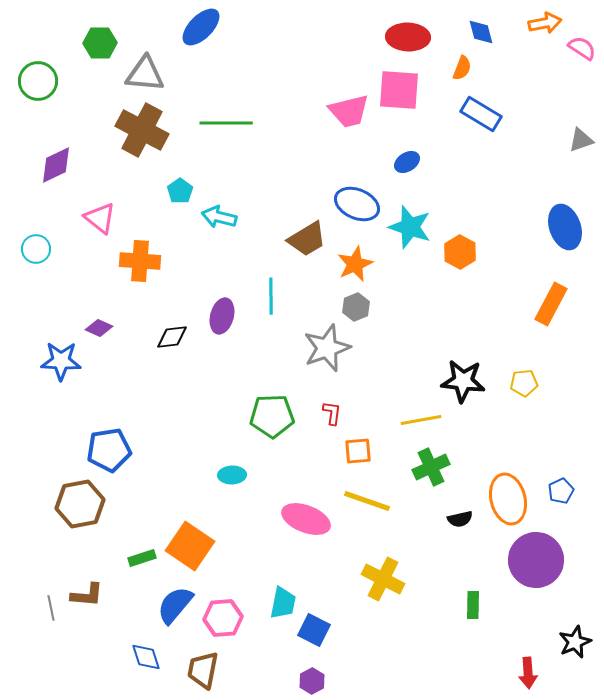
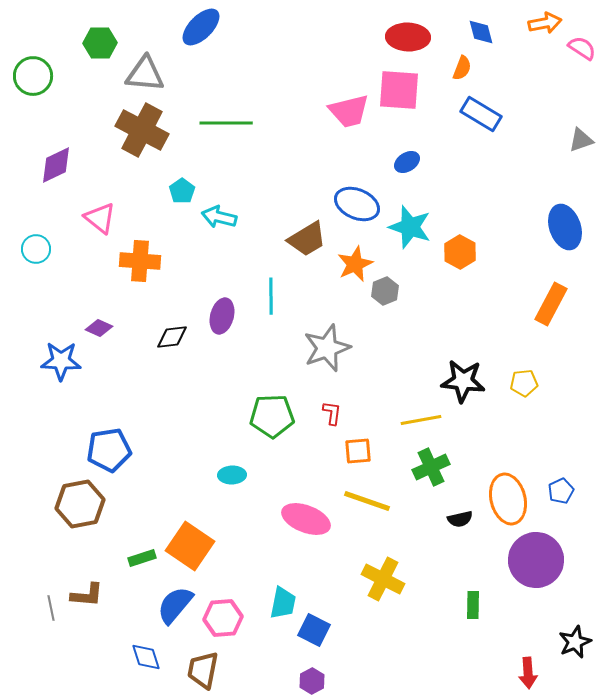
green circle at (38, 81): moved 5 px left, 5 px up
cyan pentagon at (180, 191): moved 2 px right
gray hexagon at (356, 307): moved 29 px right, 16 px up
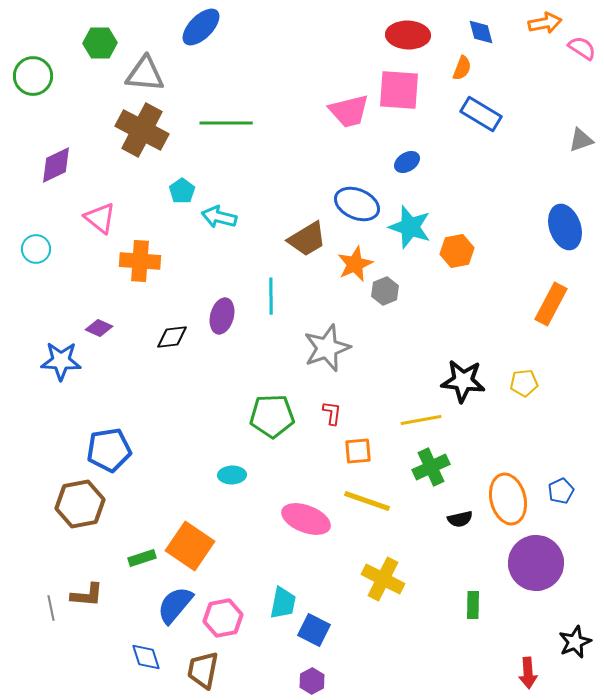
red ellipse at (408, 37): moved 2 px up
orange hexagon at (460, 252): moved 3 px left, 1 px up; rotated 20 degrees clockwise
purple circle at (536, 560): moved 3 px down
pink hexagon at (223, 618): rotated 6 degrees counterclockwise
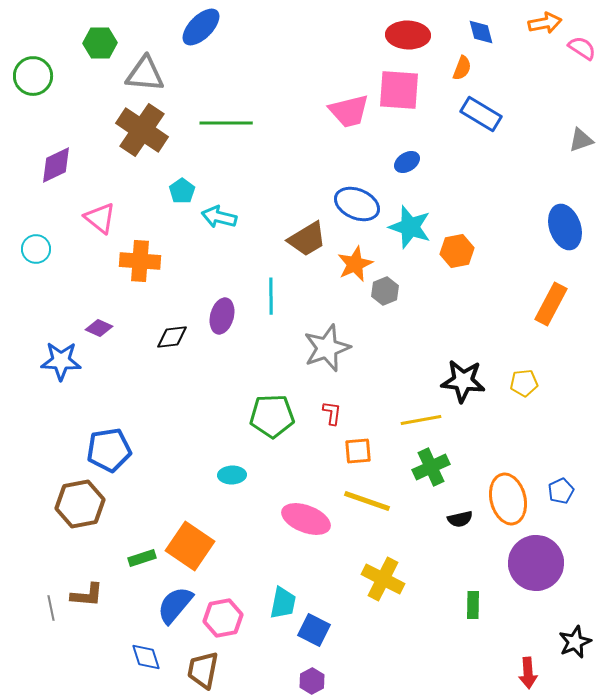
brown cross at (142, 130): rotated 6 degrees clockwise
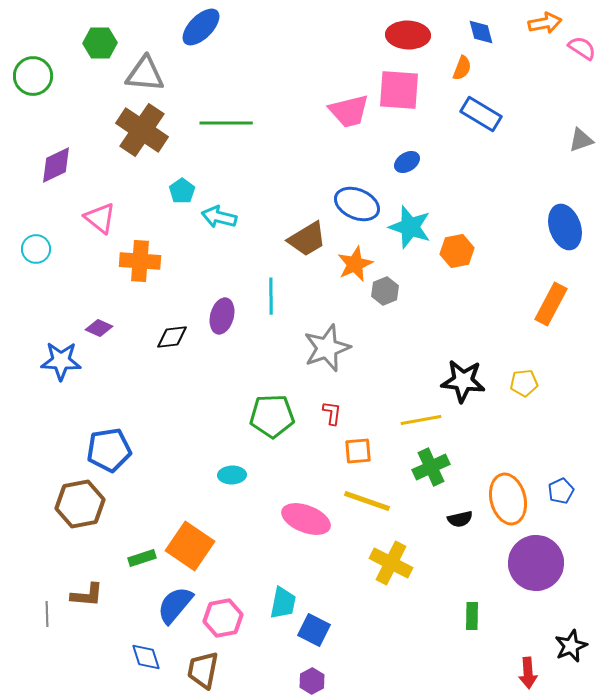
yellow cross at (383, 579): moved 8 px right, 16 px up
green rectangle at (473, 605): moved 1 px left, 11 px down
gray line at (51, 608): moved 4 px left, 6 px down; rotated 10 degrees clockwise
black star at (575, 642): moved 4 px left, 4 px down
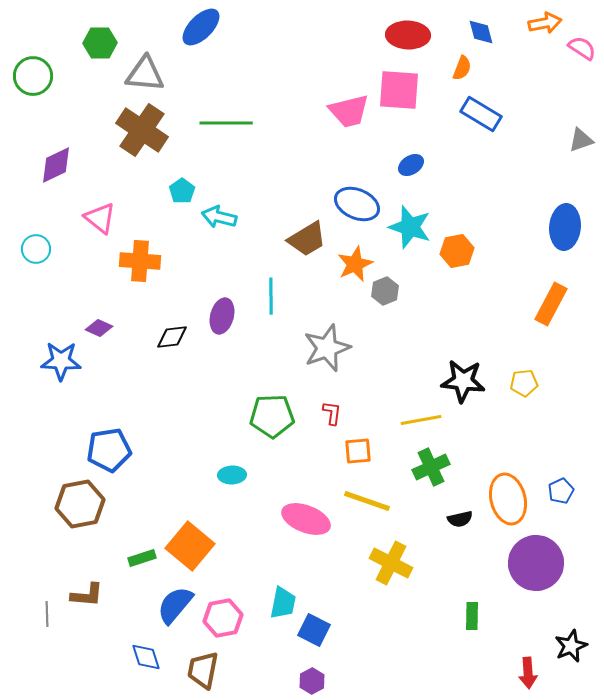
blue ellipse at (407, 162): moved 4 px right, 3 px down
blue ellipse at (565, 227): rotated 24 degrees clockwise
orange square at (190, 546): rotated 6 degrees clockwise
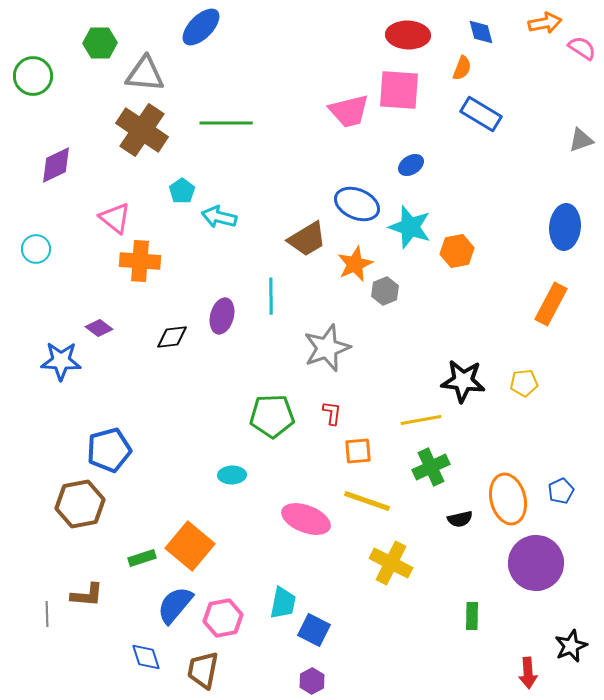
pink triangle at (100, 218): moved 15 px right
purple diamond at (99, 328): rotated 12 degrees clockwise
blue pentagon at (109, 450): rotated 6 degrees counterclockwise
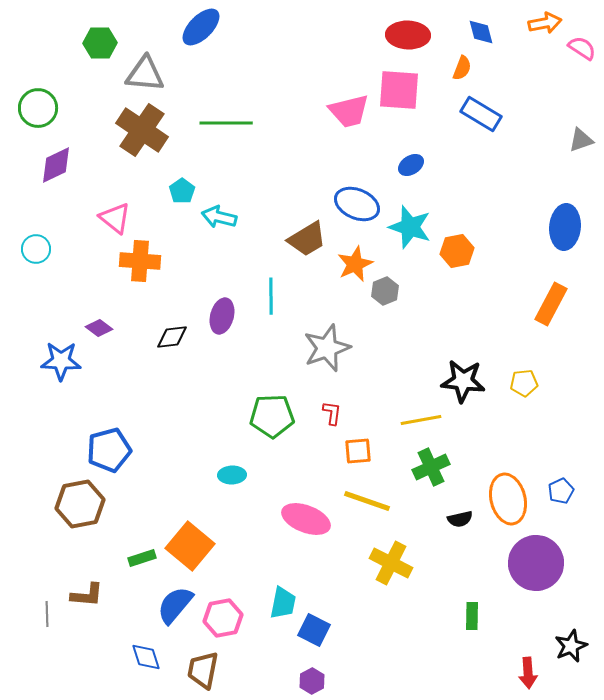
green circle at (33, 76): moved 5 px right, 32 px down
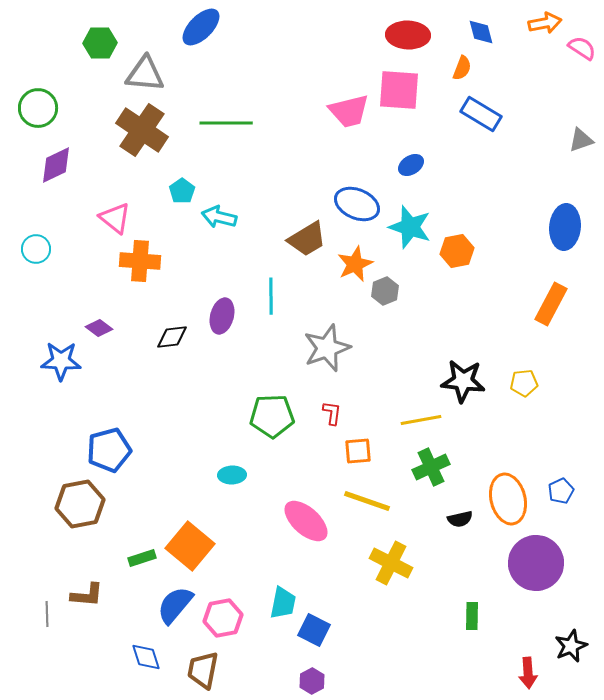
pink ellipse at (306, 519): moved 2 px down; rotated 21 degrees clockwise
